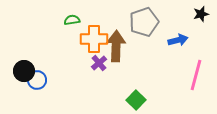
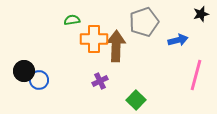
purple cross: moved 1 px right, 18 px down; rotated 14 degrees clockwise
blue circle: moved 2 px right
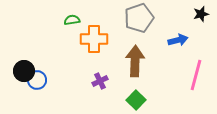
gray pentagon: moved 5 px left, 4 px up
brown arrow: moved 19 px right, 15 px down
blue circle: moved 2 px left
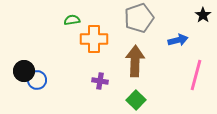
black star: moved 2 px right, 1 px down; rotated 21 degrees counterclockwise
purple cross: rotated 35 degrees clockwise
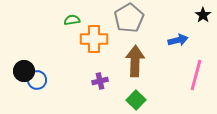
gray pentagon: moved 10 px left; rotated 12 degrees counterclockwise
purple cross: rotated 21 degrees counterclockwise
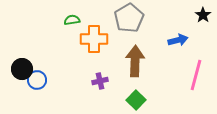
black circle: moved 2 px left, 2 px up
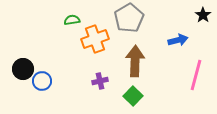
orange cross: moved 1 px right; rotated 20 degrees counterclockwise
black circle: moved 1 px right
blue circle: moved 5 px right, 1 px down
green square: moved 3 px left, 4 px up
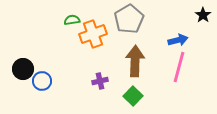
gray pentagon: moved 1 px down
orange cross: moved 2 px left, 5 px up
pink line: moved 17 px left, 8 px up
